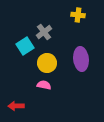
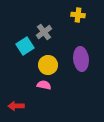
yellow circle: moved 1 px right, 2 px down
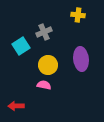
gray cross: rotated 14 degrees clockwise
cyan square: moved 4 px left
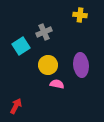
yellow cross: moved 2 px right
purple ellipse: moved 6 px down
pink semicircle: moved 13 px right, 1 px up
red arrow: rotated 119 degrees clockwise
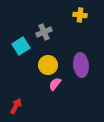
pink semicircle: moved 2 px left; rotated 64 degrees counterclockwise
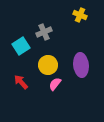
yellow cross: rotated 16 degrees clockwise
red arrow: moved 5 px right, 24 px up; rotated 70 degrees counterclockwise
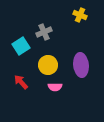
pink semicircle: moved 3 px down; rotated 128 degrees counterclockwise
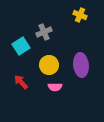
yellow circle: moved 1 px right
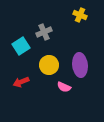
purple ellipse: moved 1 px left
red arrow: rotated 70 degrees counterclockwise
pink semicircle: moved 9 px right; rotated 24 degrees clockwise
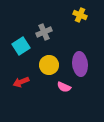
purple ellipse: moved 1 px up
